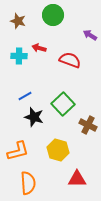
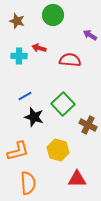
brown star: moved 1 px left
red semicircle: rotated 15 degrees counterclockwise
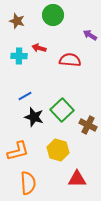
green square: moved 1 px left, 6 px down
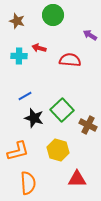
black star: moved 1 px down
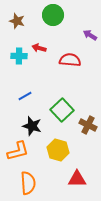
black star: moved 2 px left, 8 px down
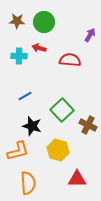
green circle: moved 9 px left, 7 px down
brown star: rotated 14 degrees counterclockwise
purple arrow: rotated 88 degrees clockwise
